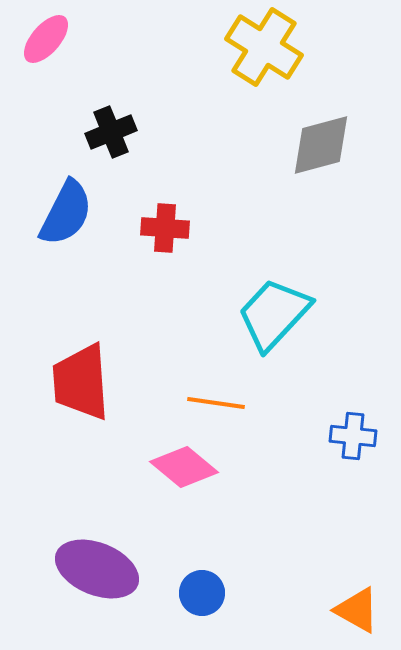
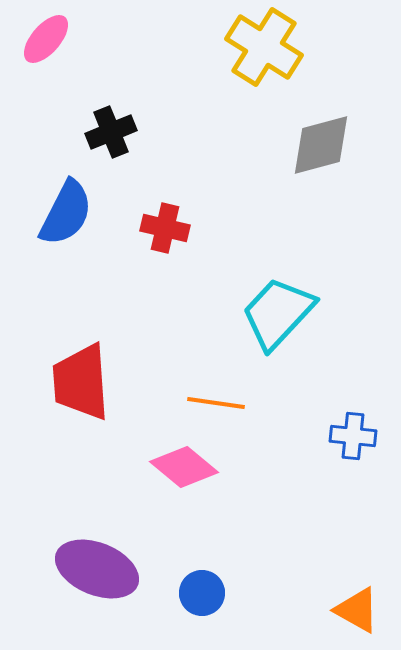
red cross: rotated 9 degrees clockwise
cyan trapezoid: moved 4 px right, 1 px up
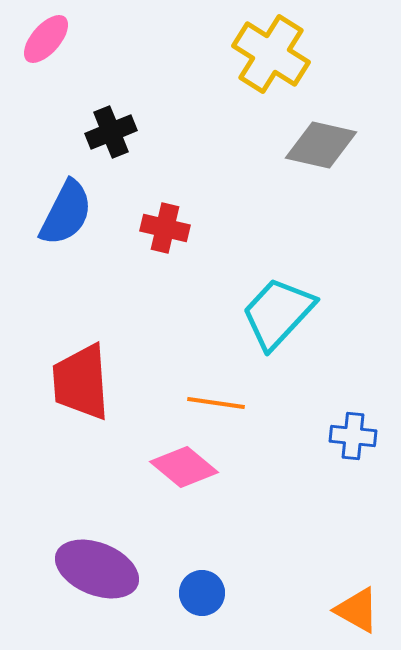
yellow cross: moved 7 px right, 7 px down
gray diamond: rotated 28 degrees clockwise
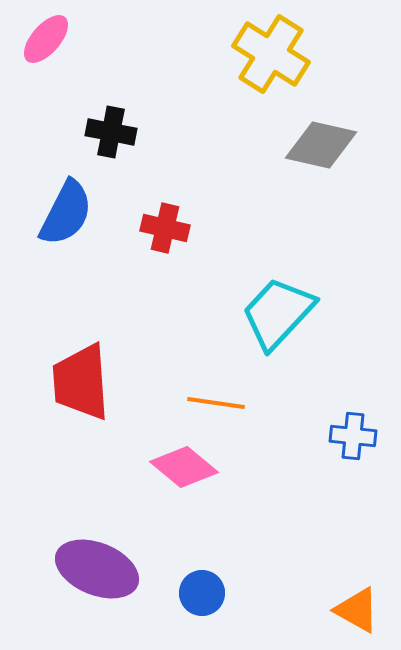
black cross: rotated 33 degrees clockwise
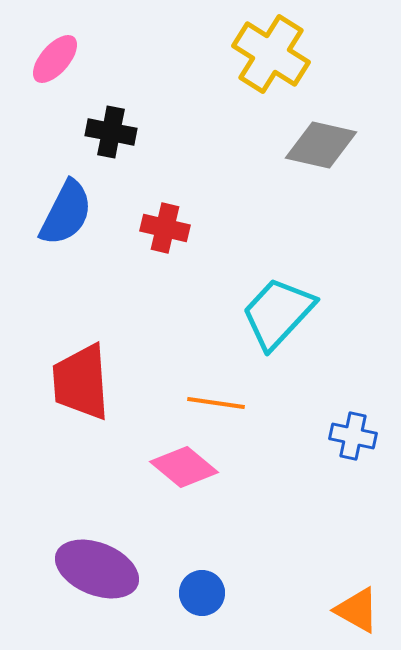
pink ellipse: moved 9 px right, 20 px down
blue cross: rotated 6 degrees clockwise
